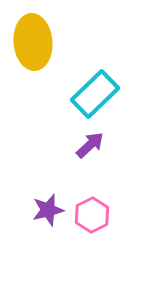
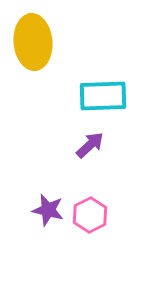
cyan rectangle: moved 8 px right, 2 px down; rotated 42 degrees clockwise
purple star: rotated 28 degrees clockwise
pink hexagon: moved 2 px left
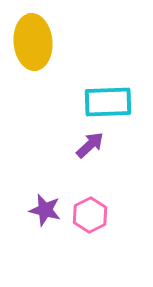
cyan rectangle: moved 5 px right, 6 px down
purple star: moved 3 px left
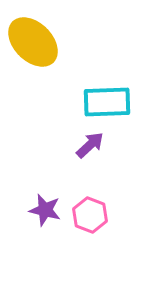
yellow ellipse: rotated 40 degrees counterclockwise
cyan rectangle: moved 1 px left
pink hexagon: rotated 12 degrees counterclockwise
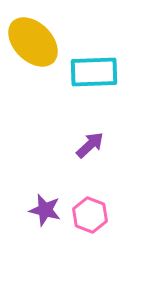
cyan rectangle: moved 13 px left, 30 px up
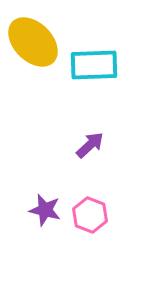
cyan rectangle: moved 7 px up
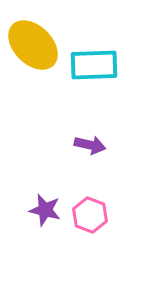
yellow ellipse: moved 3 px down
purple arrow: rotated 56 degrees clockwise
